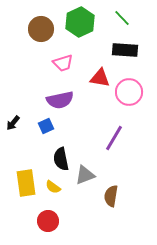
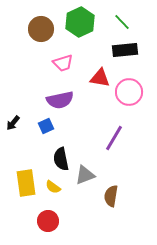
green line: moved 4 px down
black rectangle: rotated 10 degrees counterclockwise
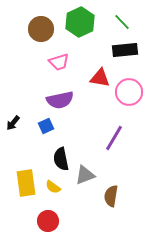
pink trapezoid: moved 4 px left, 1 px up
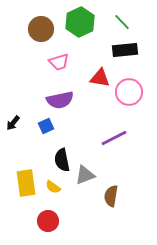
purple line: rotated 32 degrees clockwise
black semicircle: moved 1 px right, 1 px down
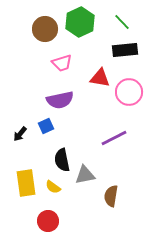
brown circle: moved 4 px right
pink trapezoid: moved 3 px right, 1 px down
black arrow: moved 7 px right, 11 px down
gray triangle: rotated 10 degrees clockwise
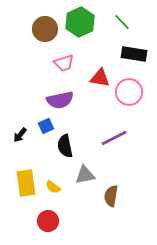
black rectangle: moved 9 px right, 4 px down; rotated 15 degrees clockwise
pink trapezoid: moved 2 px right
black arrow: moved 1 px down
black semicircle: moved 3 px right, 14 px up
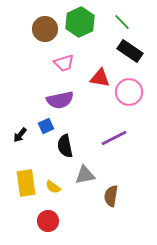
black rectangle: moved 4 px left, 3 px up; rotated 25 degrees clockwise
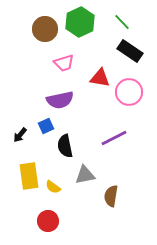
yellow rectangle: moved 3 px right, 7 px up
